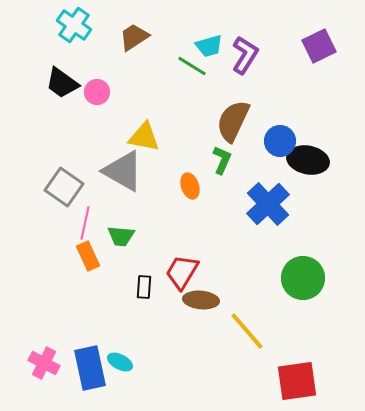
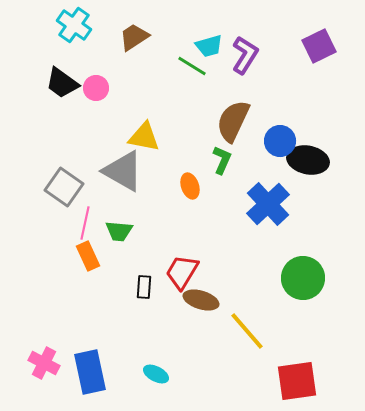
pink circle: moved 1 px left, 4 px up
green trapezoid: moved 2 px left, 5 px up
brown ellipse: rotated 12 degrees clockwise
cyan ellipse: moved 36 px right, 12 px down
blue rectangle: moved 4 px down
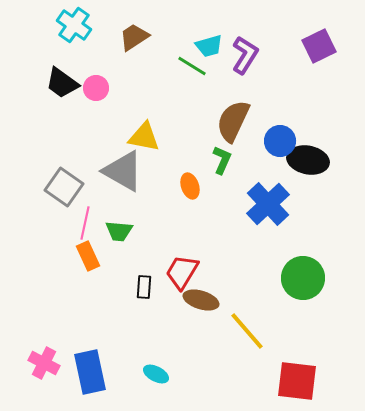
red square: rotated 15 degrees clockwise
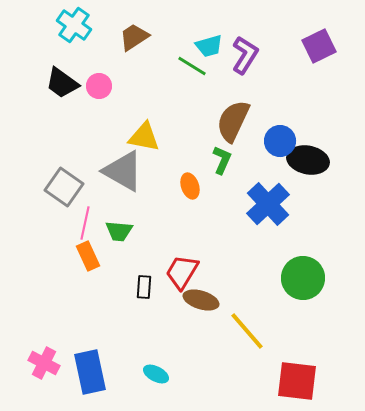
pink circle: moved 3 px right, 2 px up
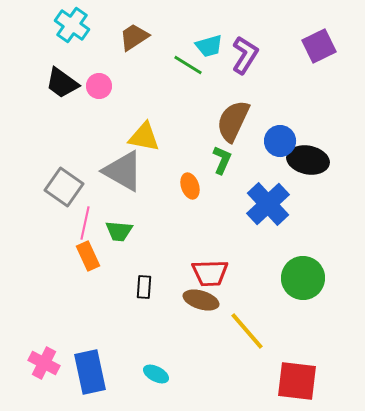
cyan cross: moved 2 px left
green line: moved 4 px left, 1 px up
red trapezoid: moved 28 px right, 1 px down; rotated 123 degrees counterclockwise
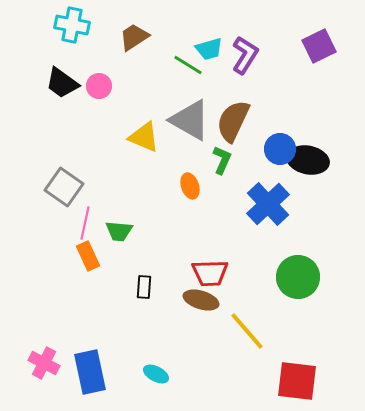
cyan cross: rotated 24 degrees counterclockwise
cyan trapezoid: moved 3 px down
yellow triangle: rotated 12 degrees clockwise
blue circle: moved 8 px down
gray triangle: moved 67 px right, 51 px up
green circle: moved 5 px left, 1 px up
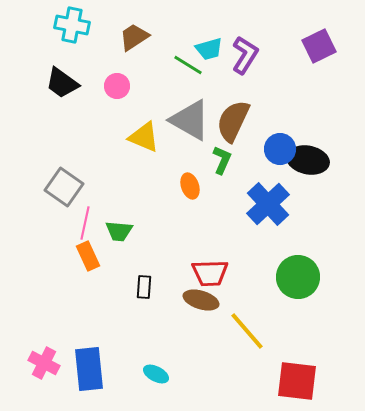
pink circle: moved 18 px right
blue rectangle: moved 1 px left, 3 px up; rotated 6 degrees clockwise
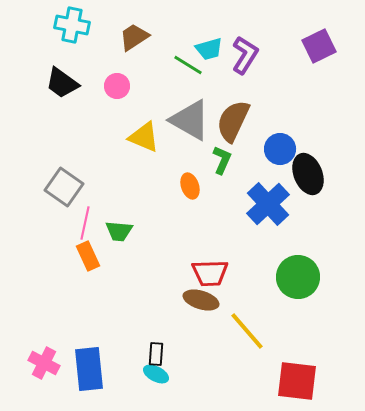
black ellipse: moved 14 px down; rotated 57 degrees clockwise
black rectangle: moved 12 px right, 67 px down
